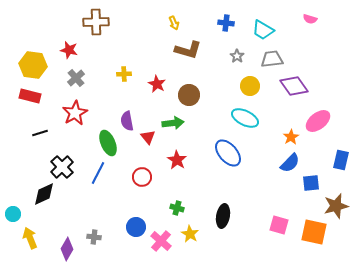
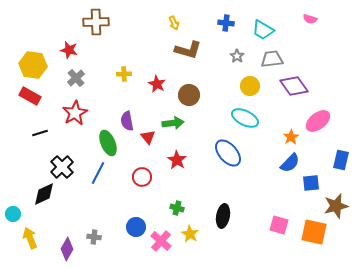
red rectangle at (30, 96): rotated 15 degrees clockwise
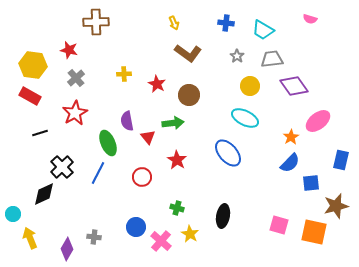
brown L-shape at (188, 50): moved 3 px down; rotated 20 degrees clockwise
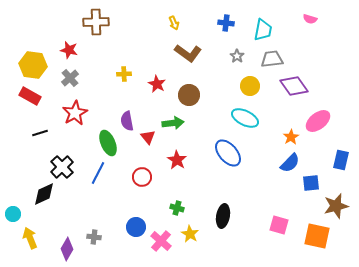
cyan trapezoid at (263, 30): rotated 110 degrees counterclockwise
gray cross at (76, 78): moved 6 px left
orange square at (314, 232): moved 3 px right, 4 px down
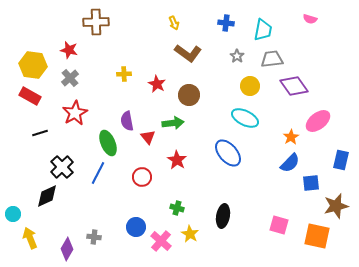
black diamond at (44, 194): moved 3 px right, 2 px down
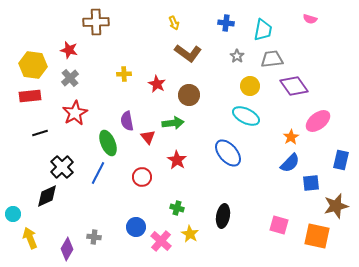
red rectangle at (30, 96): rotated 35 degrees counterclockwise
cyan ellipse at (245, 118): moved 1 px right, 2 px up
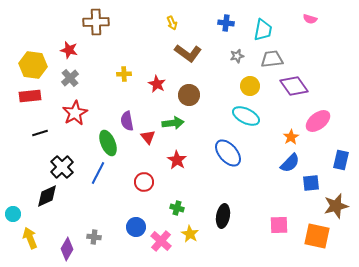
yellow arrow at (174, 23): moved 2 px left
gray star at (237, 56): rotated 24 degrees clockwise
red circle at (142, 177): moved 2 px right, 5 px down
pink square at (279, 225): rotated 18 degrees counterclockwise
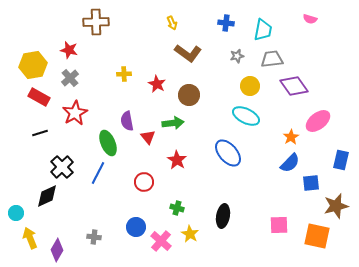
yellow hexagon at (33, 65): rotated 16 degrees counterclockwise
red rectangle at (30, 96): moved 9 px right, 1 px down; rotated 35 degrees clockwise
cyan circle at (13, 214): moved 3 px right, 1 px up
purple diamond at (67, 249): moved 10 px left, 1 px down
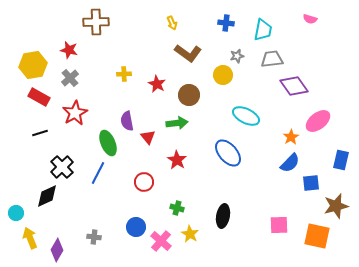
yellow circle at (250, 86): moved 27 px left, 11 px up
green arrow at (173, 123): moved 4 px right
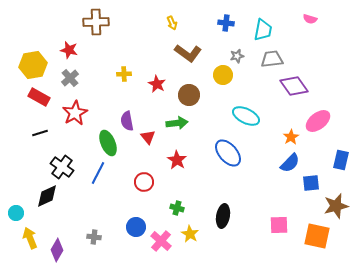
black cross at (62, 167): rotated 10 degrees counterclockwise
